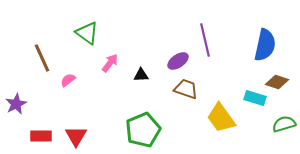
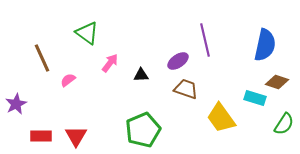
green semicircle: rotated 140 degrees clockwise
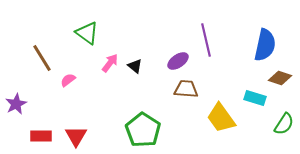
purple line: moved 1 px right
brown line: rotated 8 degrees counterclockwise
black triangle: moved 6 px left, 9 px up; rotated 42 degrees clockwise
brown diamond: moved 3 px right, 4 px up
brown trapezoid: rotated 15 degrees counterclockwise
green pentagon: rotated 16 degrees counterclockwise
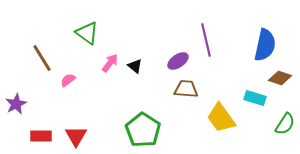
green semicircle: moved 1 px right
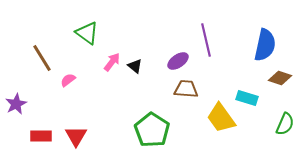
pink arrow: moved 2 px right, 1 px up
cyan rectangle: moved 8 px left
green semicircle: rotated 10 degrees counterclockwise
green pentagon: moved 9 px right
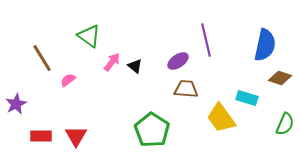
green triangle: moved 2 px right, 3 px down
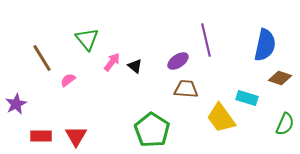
green triangle: moved 2 px left, 3 px down; rotated 15 degrees clockwise
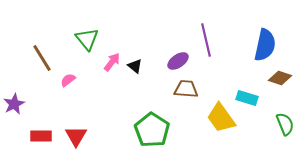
purple star: moved 2 px left
green semicircle: rotated 45 degrees counterclockwise
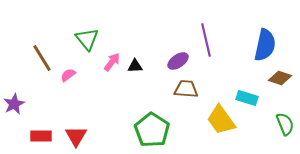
black triangle: rotated 42 degrees counterclockwise
pink semicircle: moved 5 px up
yellow trapezoid: moved 2 px down
